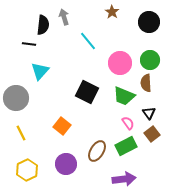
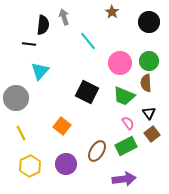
green circle: moved 1 px left, 1 px down
yellow hexagon: moved 3 px right, 4 px up
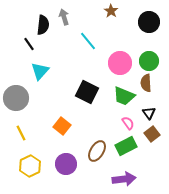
brown star: moved 1 px left, 1 px up
black line: rotated 48 degrees clockwise
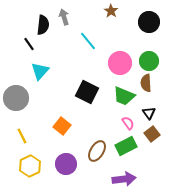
yellow line: moved 1 px right, 3 px down
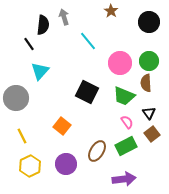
pink semicircle: moved 1 px left, 1 px up
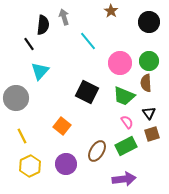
brown square: rotated 21 degrees clockwise
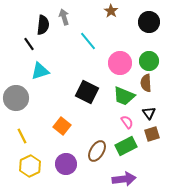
cyan triangle: rotated 30 degrees clockwise
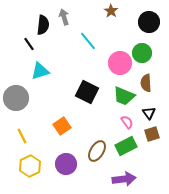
green circle: moved 7 px left, 8 px up
orange square: rotated 18 degrees clockwise
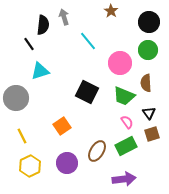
green circle: moved 6 px right, 3 px up
purple circle: moved 1 px right, 1 px up
